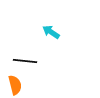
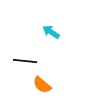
orange semicircle: moved 27 px right; rotated 144 degrees clockwise
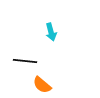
cyan arrow: rotated 138 degrees counterclockwise
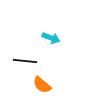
cyan arrow: moved 6 px down; rotated 54 degrees counterclockwise
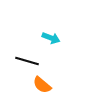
black line: moved 2 px right; rotated 10 degrees clockwise
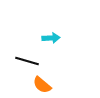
cyan arrow: rotated 24 degrees counterclockwise
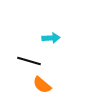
black line: moved 2 px right
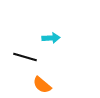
black line: moved 4 px left, 4 px up
